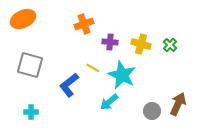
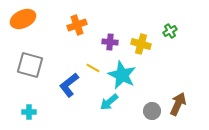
orange cross: moved 7 px left, 1 px down
green cross: moved 14 px up; rotated 16 degrees clockwise
cyan cross: moved 2 px left
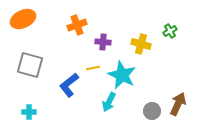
purple cross: moved 7 px left
yellow line: rotated 40 degrees counterclockwise
cyan arrow: rotated 24 degrees counterclockwise
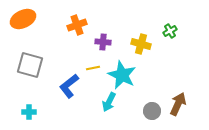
blue L-shape: moved 1 px down
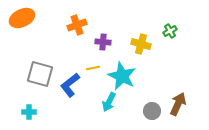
orange ellipse: moved 1 px left, 1 px up
gray square: moved 10 px right, 9 px down
cyan star: moved 1 px down
blue L-shape: moved 1 px right, 1 px up
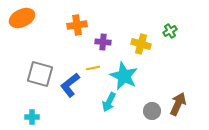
orange cross: rotated 12 degrees clockwise
cyan star: moved 2 px right
cyan cross: moved 3 px right, 5 px down
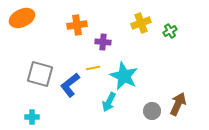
yellow cross: moved 21 px up; rotated 36 degrees counterclockwise
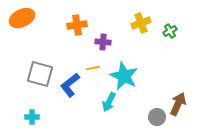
gray circle: moved 5 px right, 6 px down
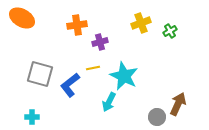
orange ellipse: rotated 55 degrees clockwise
purple cross: moved 3 px left; rotated 21 degrees counterclockwise
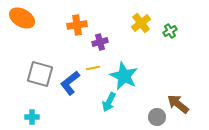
yellow cross: rotated 18 degrees counterclockwise
blue L-shape: moved 2 px up
brown arrow: rotated 75 degrees counterclockwise
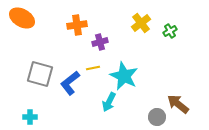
cyan cross: moved 2 px left
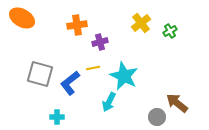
brown arrow: moved 1 px left, 1 px up
cyan cross: moved 27 px right
